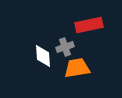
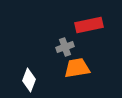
white diamond: moved 14 px left, 24 px down; rotated 25 degrees clockwise
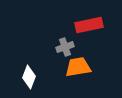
orange trapezoid: moved 1 px right, 1 px up
white diamond: moved 3 px up
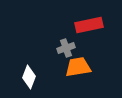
gray cross: moved 1 px right, 1 px down
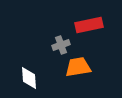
gray cross: moved 5 px left, 3 px up
white diamond: moved 1 px down; rotated 25 degrees counterclockwise
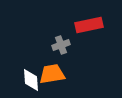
orange trapezoid: moved 26 px left, 7 px down
white diamond: moved 2 px right, 2 px down
